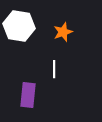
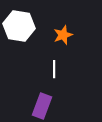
orange star: moved 3 px down
purple rectangle: moved 14 px right, 11 px down; rotated 15 degrees clockwise
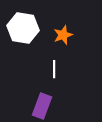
white hexagon: moved 4 px right, 2 px down
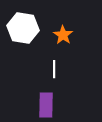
orange star: rotated 18 degrees counterclockwise
purple rectangle: moved 4 px right, 1 px up; rotated 20 degrees counterclockwise
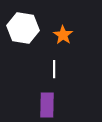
purple rectangle: moved 1 px right
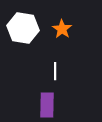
orange star: moved 1 px left, 6 px up
white line: moved 1 px right, 2 px down
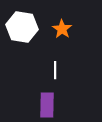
white hexagon: moved 1 px left, 1 px up
white line: moved 1 px up
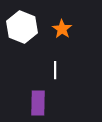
white hexagon: rotated 12 degrees clockwise
purple rectangle: moved 9 px left, 2 px up
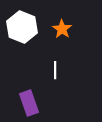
purple rectangle: moved 9 px left; rotated 20 degrees counterclockwise
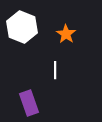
orange star: moved 4 px right, 5 px down
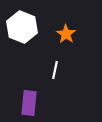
white line: rotated 12 degrees clockwise
purple rectangle: rotated 25 degrees clockwise
